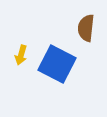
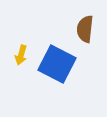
brown semicircle: moved 1 px left, 1 px down
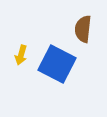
brown semicircle: moved 2 px left
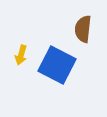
blue square: moved 1 px down
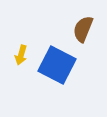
brown semicircle: rotated 16 degrees clockwise
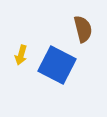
brown semicircle: rotated 144 degrees clockwise
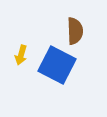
brown semicircle: moved 8 px left, 2 px down; rotated 12 degrees clockwise
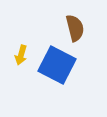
brown semicircle: moved 3 px up; rotated 12 degrees counterclockwise
